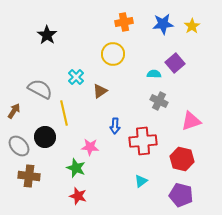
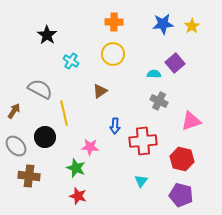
orange cross: moved 10 px left; rotated 12 degrees clockwise
cyan cross: moved 5 px left, 16 px up; rotated 14 degrees counterclockwise
gray ellipse: moved 3 px left
cyan triangle: rotated 16 degrees counterclockwise
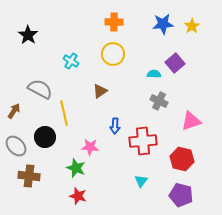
black star: moved 19 px left
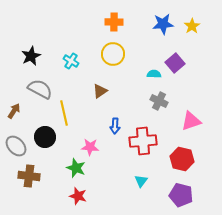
black star: moved 3 px right, 21 px down; rotated 12 degrees clockwise
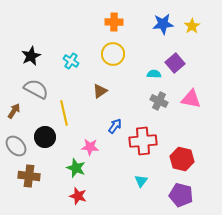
gray semicircle: moved 4 px left
pink triangle: moved 22 px up; rotated 30 degrees clockwise
blue arrow: rotated 147 degrees counterclockwise
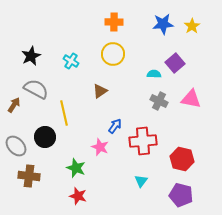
brown arrow: moved 6 px up
pink star: moved 10 px right; rotated 18 degrees clockwise
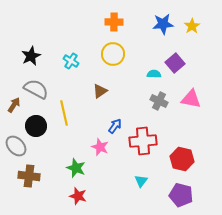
black circle: moved 9 px left, 11 px up
